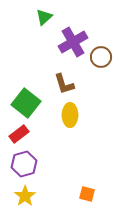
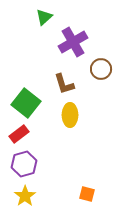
brown circle: moved 12 px down
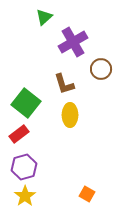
purple hexagon: moved 3 px down
orange square: rotated 14 degrees clockwise
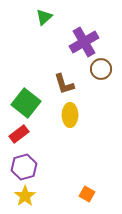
purple cross: moved 11 px right
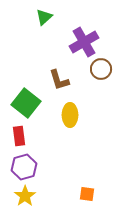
brown L-shape: moved 5 px left, 4 px up
red rectangle: moved 2 px down; rotated 60 degrees counterclockwise
orange square: rotated 21 degrees counterclockwise
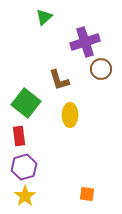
purple cross: moved 1 px right; rotated 12 degrees clockwise
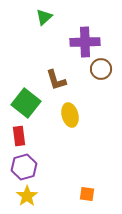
purple cross: rotated 16 degrees clockwise
brown L-shape: moved 3 px left
yellow ellipse: rotated 15 degrees counterclockwise
yellow star: moved 2 px right
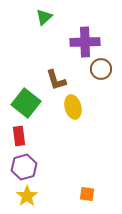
yellow ellipse: moved 3 px right, 8 px up
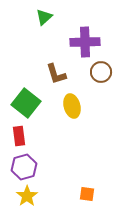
brown circle: moved 3 px down
brown L-shape: moved 6 px up
yellow ellipse: moved 1 px left, 1 px up
